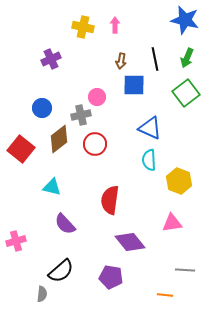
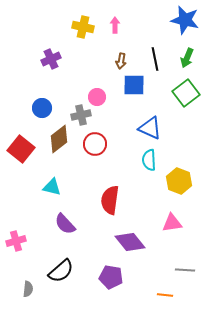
gray semicircle: moved 14 px left, 5 px up
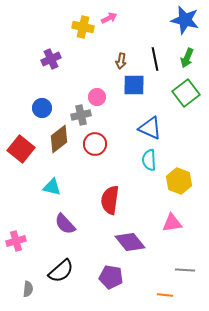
pink arrow: moved 6 px left, 7 px up; rotated 63 degrees clockwise
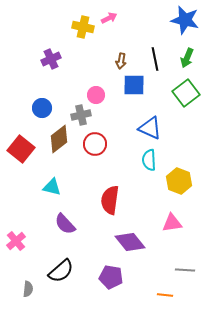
pink circle: moved 1 px left, 2 px up
pink cross: rotated 24 degrees counterclockwise
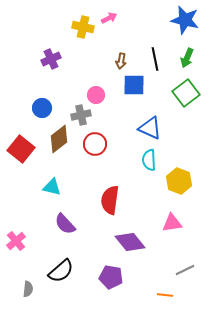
gray line: rotated 30 degrees counterclockwise
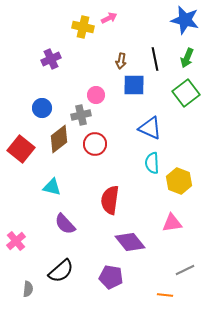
cyan semicircle: moved 3 px right, 3 px down
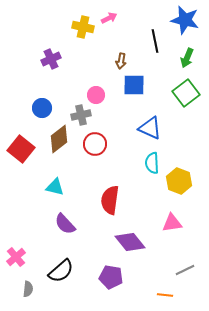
black line: moved 18 px up
cyan triangle: moved 3 px right
pink cross: moved 16 px down
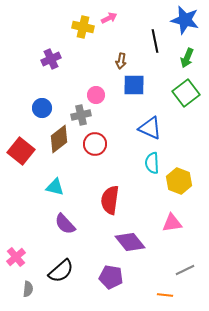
red square: moved 2 px down
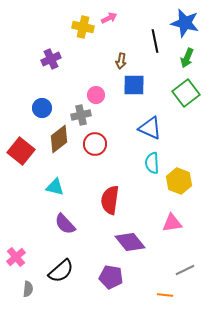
blue star: moved 3 px down
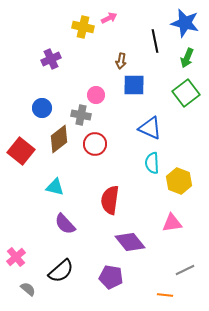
gray cross: rotated 24 degrees clockwise
gray semicircle: rotated 56 degrees counterclockwise
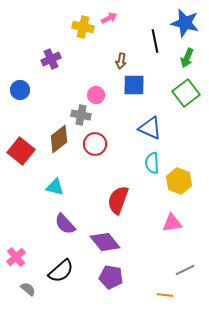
blue circle: moved 22 px left, 18 px up
red semicircle: moved 8 px right; rotated 12 degrees clockwise
purple diamond: moved 25 px left
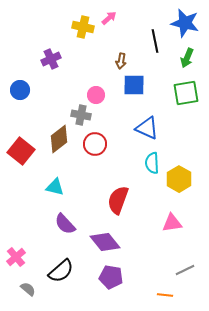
pink arrow: rotated 14 degrees counterclockwise
green square: rotated 28 degrees clockwise
blue triangle: moved 3 px left
yellow hexagon: moved 2 px up; rotated 10 degrees clockwise
